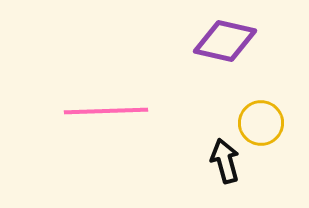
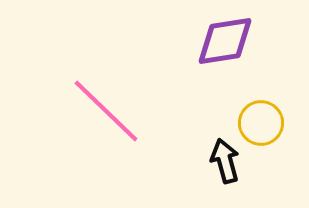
purple diamond: rotated 22 degrees counterclockwise
pink line: rotated 46 degrees clockwise
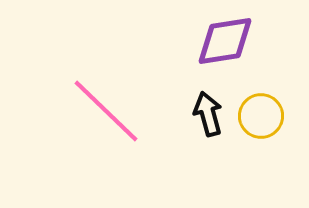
yellow circle: moved 7 px up
black arrow: moved 17 px left, 47 px up
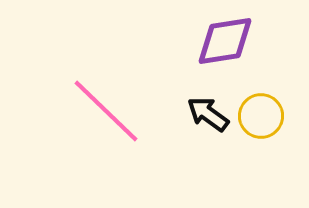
black arrow: rotated 39 degrees counterclockwise
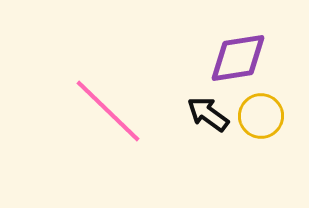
purple diamond: moved 13 px right, 17 px down
pink line: moved 2 px right
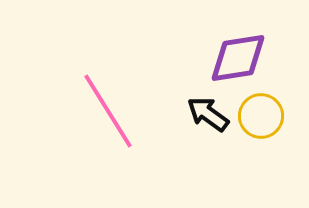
pink line: rotated 14 degrees clockwise
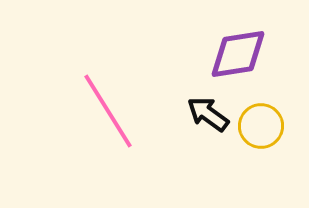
purple diamond: moved 4 px up
yellow circle: moved 10 px down
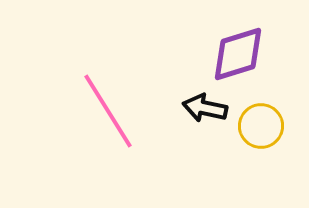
purple diamond: rotated 8 degrees counterclockwise
black arrow: moved 3 px left, 6 px up; rotated 24 degrees counterclockwise
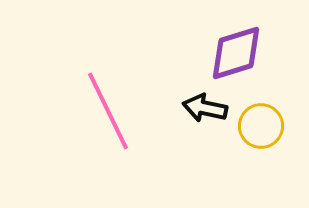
purple diamond: moved 2 px left, 1 px up
pink line: rotated 6 degrees clockwise
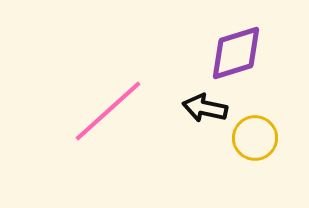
pink line: rotated 74 degrees clockwise
yellow circle: moved 6 px left, 12 px down
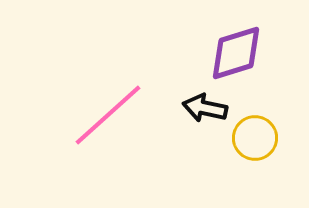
pink line: moved 4 px down
